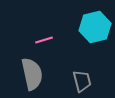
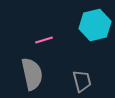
cyan hexagon: moved 2 px up
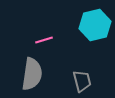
gray semicircle: rotated 20 degrees clockwise
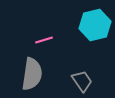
gray trapezoid: rotated 20 degrees counterclockwise
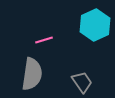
cyan hexagon: rotated 12 degrees counterclockwise
gray trapezoid: moved 1 px down
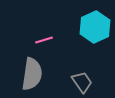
cyan hexagon: moved 2 px down
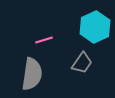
gray trapezoid: moved 19 px up; rotated 70 degrees clockwise
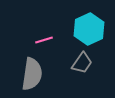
cyan hexagon: moved 6 px left, 2 px down
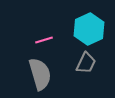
gray trapezoid: moved 4 px right; rotated 10 degrees counterclockwise
gray semicircle: moved 8 px right; rotated 24 degrees counterclockwise
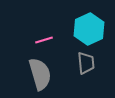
gray trapezoid: rotated 30 degrees counterclockwise
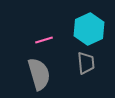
gray semicircle: moved 1 px left
